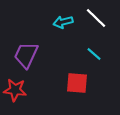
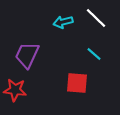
purple trapezoid: moved 1 px right
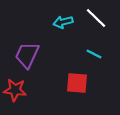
cyan line: rotated 14 degrees counterclockwise
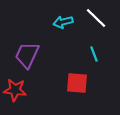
cyan line: rotated 42 degrees clockwise
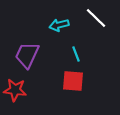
cyan arrow: moved 4 px left, 3 px down
cyan line: moved 18 px left
red square: moved 4 px left, 2 px up
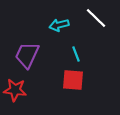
red square: moved 1 px up
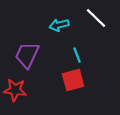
cyan line: moved 1 px right, 1 px down
red square: rotated 20 degrees counterclockwise
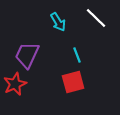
cyan arrow: moved 1 px left, 3 px up; rotated 108 degrees counterclockwise
red square: moved 2 px down
red star: moved 6 px up; rotated 30 degrees counterclockwise
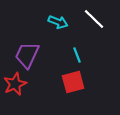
white line: moved 2 px left, 1 px down
cyan arrow: rotated 36 degrees counterclockwise
